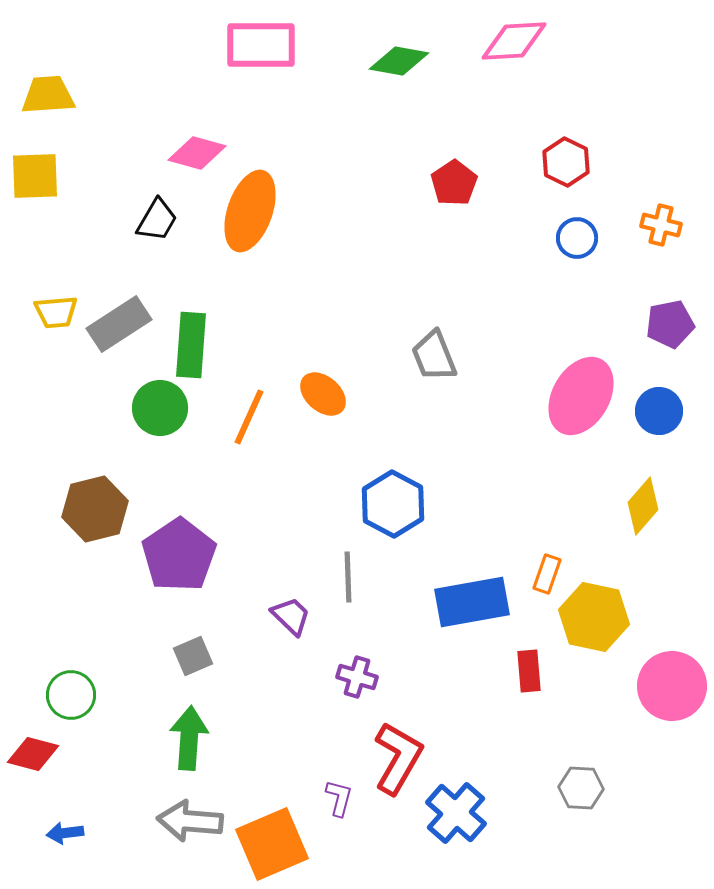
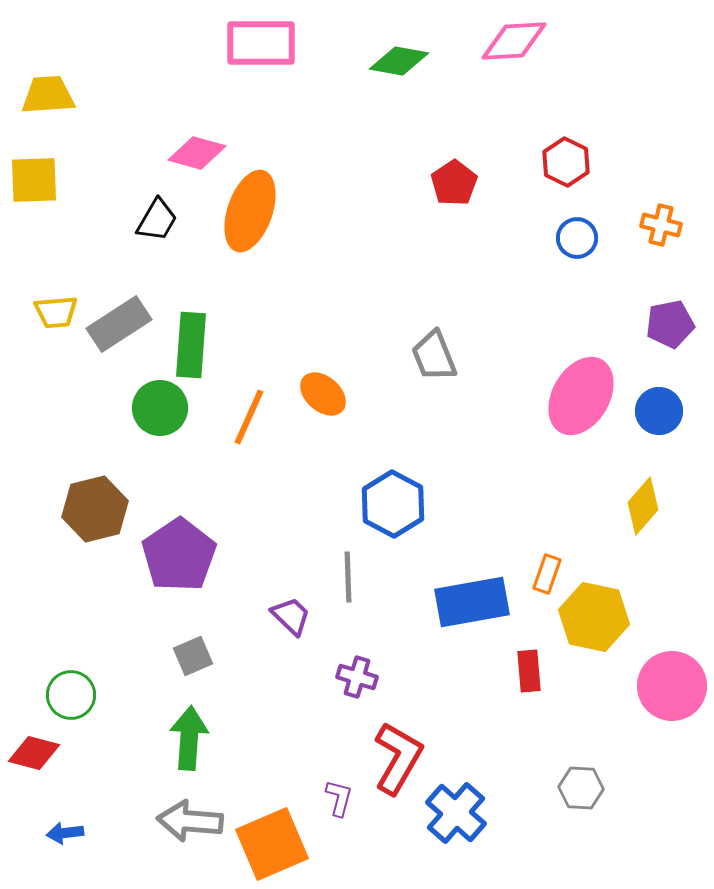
pink rectangle at (261, 45): moved 2 px up
yellow square at (35, 176): moved 1 px left, 4 px down
red diamond at (33, 754): moved 1 px right, 1 px up
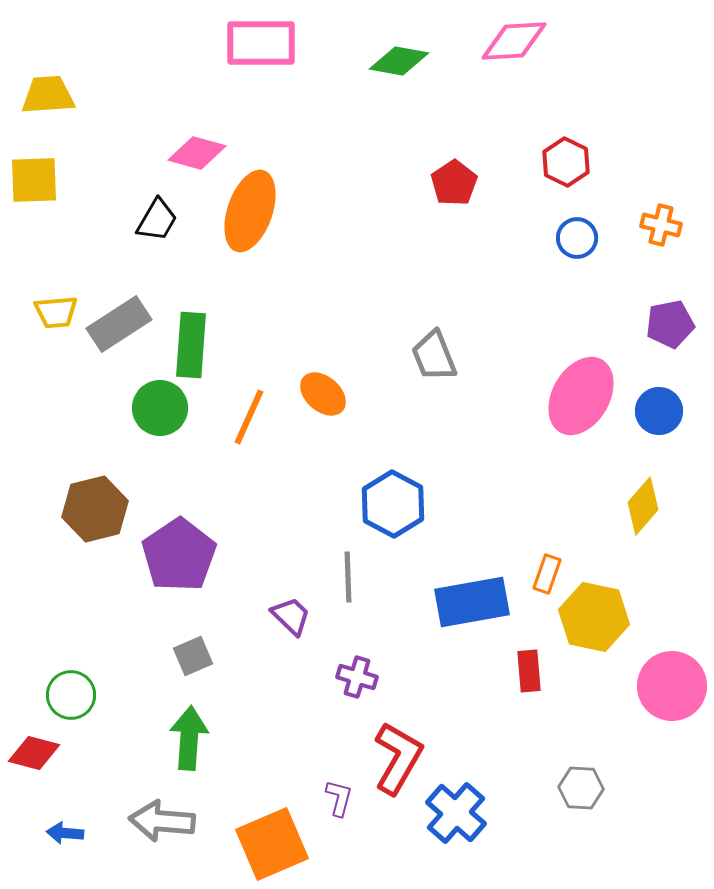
gray arrow at (190, 821): moved 28 px left
blue arrow at (65, 833): rotated 12 degrees clockwise
